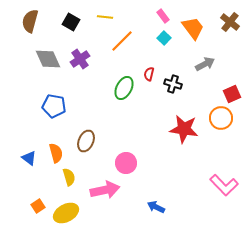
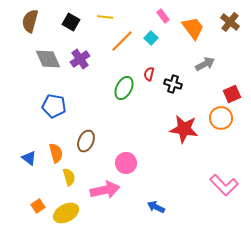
cyan square: moved 13 px left
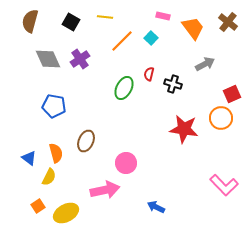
pink rectangle: rotated 40 degrees counterclockwise
brown cross: moved 2 px left
yellow semicircle: moved 20 px left; rotated 42 degrees clockwise
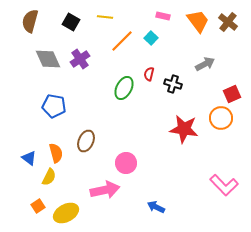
orange trapezoid: moved 5 px right, 7 px up
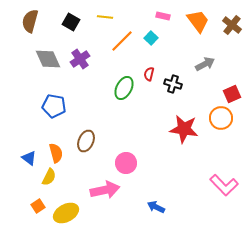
brown cross: moved 4 px right, 3 px down
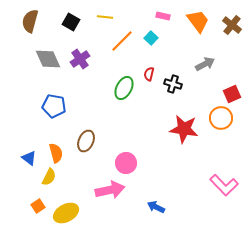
pink arrow: moved 5 px right
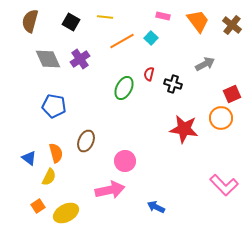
orange line: rotated 15 degrees clockwise
pink circle: moved 1 px left, 2 px up
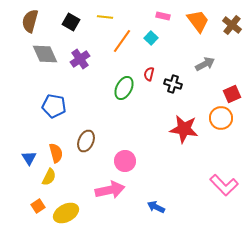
orange line: rotated 25 degrees counterclockwise
gray diamond: moved 3 px left, 5 px up
blue triangle: rotated 21 degrees clockwise
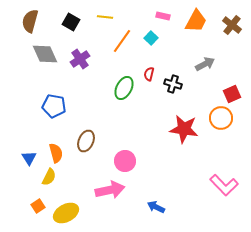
orange trapezoid: moved 2 px left; rotated 65 degrees clockwise
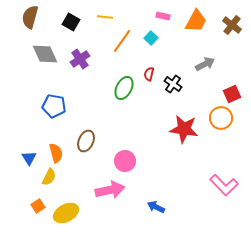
brown semicircle: moved 4 px up
black cross: rotated 18 degrees clockwise
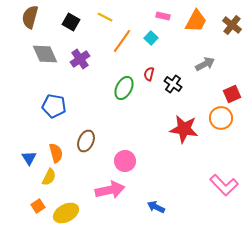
yellow line: rotated 21 degrees clockwise
